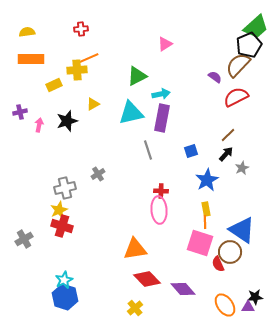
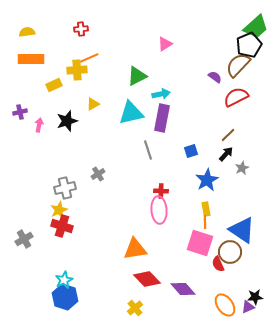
purple triangle at (248, 307): rotated 24 degrees counterclockwise
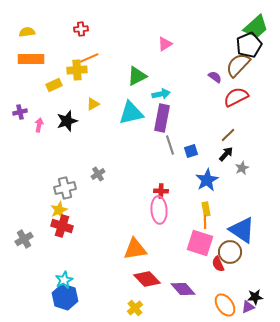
gray line at (148, 150): moved 22 px right, 5 px up
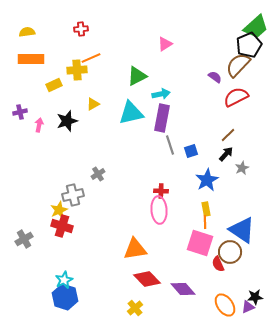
orange line at (89, 58): moved 2 px right
gray cross at (65, 188): moved 8 px right, 7 px down
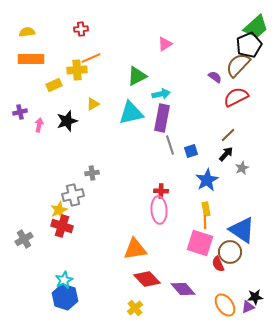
gray cross at (98, 174): moved 6 px left, 1 px up; rotated 24 degrees clockwise
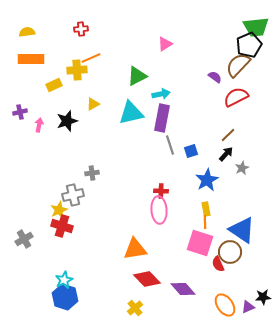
green trapezoid at (256, 27): rotated 36 degrees clockwise
black star at (255, 297): moved 8 px right
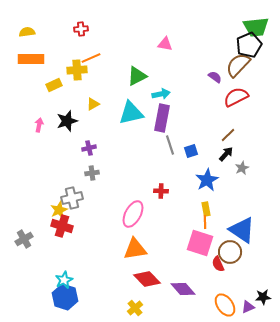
pink triangle at (165, 44): rotated 42 degrees clockwise
purple cross at (20, 112): moved 69 px right, 36 px down
gray cross at (73, 195): moved 1 px left, 3 px down
pink ellipse at (159, 210): moved 26 px left, 4 px down; rotated 32 degrees clockwise
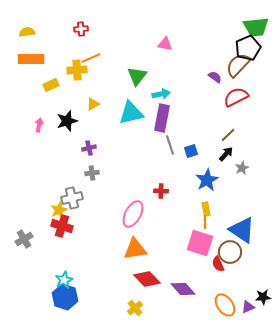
black pentagon at (249, 45): moved 1 px left, 3 px down
green triangle at (137, 76): rotated 25 degrees counterclockwise
yellow rectangle at (54, 85): moved 3 px left
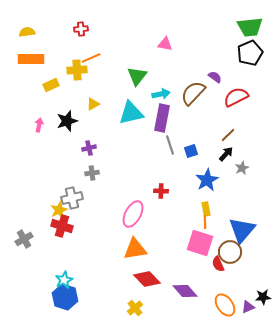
green trapezoid at (256, 27): moved 6 px left
black pentagon at (248, 48): moved 2 px right, 5 px down
brown semicircle at (238, 65): moved 45 px left, 28 px down
blue triangle at (242, 230): rotated 36 degrees clockwise
purple diamond at (183, 289): moved 2 px right, 2 px down
